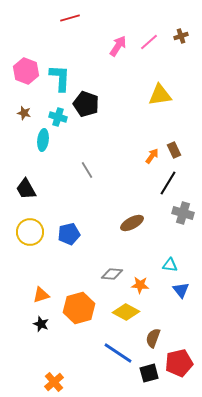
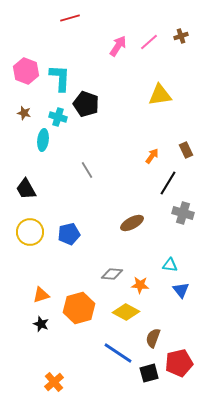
brown rectangle: moved 12 px right
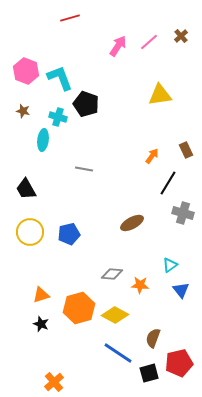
brown cross: rotated 24 degrees counterclockwise
cyan L-shape: rotated 24 degrees counterclockwise
brown star: moved 1 px left, 2 px up
gray line: moved 3 px left, 1 px up; rotated 48 degrees counterclockwise
cyan triangle: rotated 42 degrees counterclockwise
yellow diamond: moved 11 px left, 3 px down
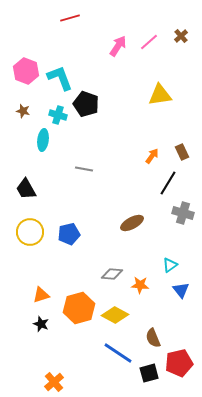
cyan cross: moved 2 px up
brown rectangle: moved 4 px left, 2 px down
brown semicircle: rotated 42 degrees counterclockwise
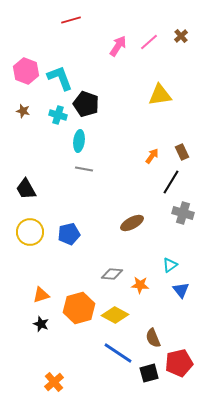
red line: moved 1 px right, 2 px down
cyan ellipse: moved 36 px right, 1 px down
black line: moved 3 px right, 1 px up
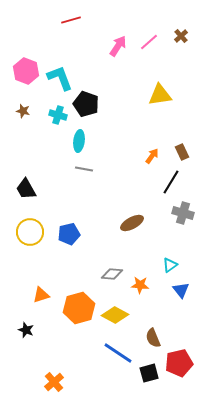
black star: moved 15 px left, 6 px down
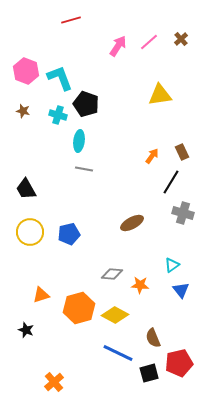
brown cross: moved 3 px down
cyan triangle: moved 2 px right
blue line: rotated 8 degrees counterclockwise
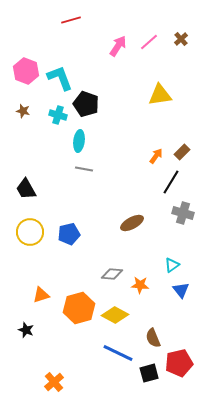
brown rectangle: rotated 70 degrees clockwise
orange arrow: moved 4 px right
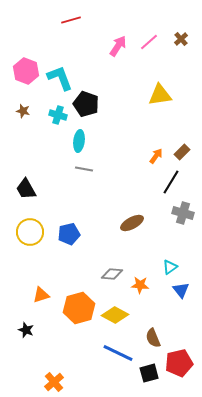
cyan triangle: moved 2 px left, 2 px down
